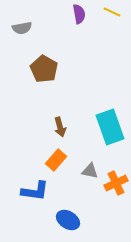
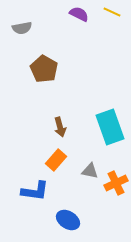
purple semicircle: rotated 54 degrees counterclockwise
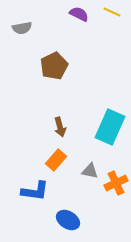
brown pentagon: moved 10 px right, 3 px up; rotated 16 degrees clockwise
cyan rectangle: rotated 44 degrees clockwise
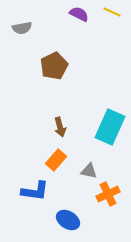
gray triangle: moved 1 px left
orange cross: moved 8 px left, 11 px down
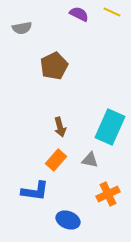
gray triangle: moved 1 px right, 11 px up
blue ellipse: rotated 10 degrees counterclockwise
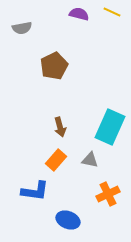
purple semicircle: rotated 12 degrees counterclockwise
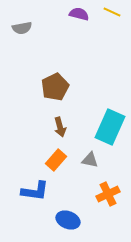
brown pentagon: moved 1 px right, 21 px down
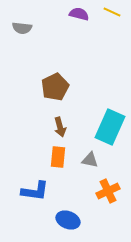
gray semicircle: rotated 18 degrees clockwise
orange rectangle: moved 2 px right, 3 px up; rotated 35 degrees counterclockwise
orange cross: moved 3 px up
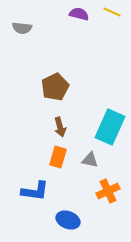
orange rectangle: rotated 10 degrees clockwise
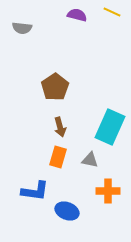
purple semicircle: moved 2 px left, 1 px down
brown pentagon: rotated 8 degrees counterclockwise
orange cross: rotated 25 degrees clockwise
blue ellipse: moved 1 px left, 9 px up
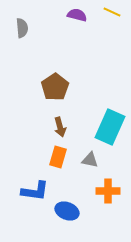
gray semicircle: rotated 102 degrees counterclockwise
